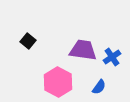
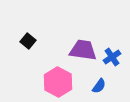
blue semicircle: moved 1 px up
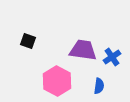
black square: rotated 21 degrees counterclockwise
pink hexagon: moved 1 px left, 1 px up
blue semicircle: rotated 28 degrees counterclockwise
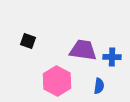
blue cross: rotated 36 degrees clockwise
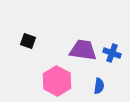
blue cross: moved 4 px up; rotated 18 degrees clockwise
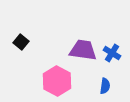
black square: moved 7 px left, 1 px down; rotated 21 degrees clockwise
blue cross: rotated 12 degrees clockwise
blue semicircle: moved 6 px right
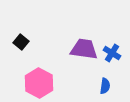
purple trapezoid: moved 1 px right, 1 px up
pink hexagon: moved 18 px left, 2 px down
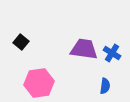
pink hexagon: rotated 24 degrees clockwise
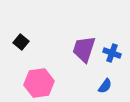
purple trapezoid: rotated 80 degrees counterclockwise
blue cross: rotated 12 degrees counterclockwise
blue semicircle: rotated 28 degrees clockwise
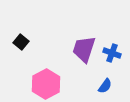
pink hexagon: moved 7 px right, 1 px down; rotated 20 degrees counterclockwise
